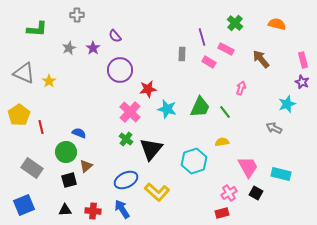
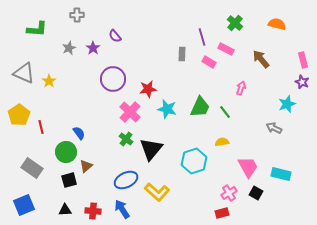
purple circle at (120, 70): moved 7 px left, 9 px down
blue semicircle at (79, 133): rotated 32 degrees clockwise
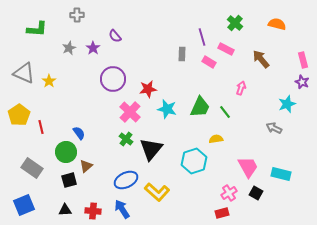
yellow semicircle at (222, 142): moved 6 px left, 3 px up
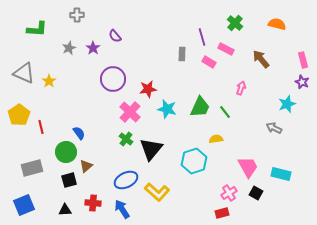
gray rectangle at (32, 168): rotated 50 degrees counterclockwise
red cross at (93, 211): moved 8 px up
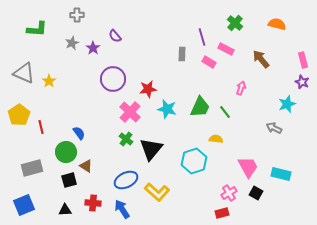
gray star at (69, 48): moved 3 px right, 5 px up
yellow semicircle at (216, 139): rotated 16 degrees clockwise
brown triangle at (86, 166): rotated 48 degrees counterclockwise
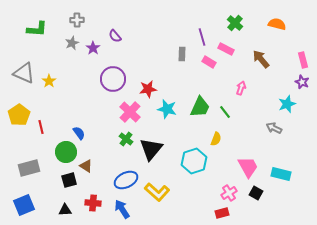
gray cross at (77, 15): moved 5 px down
yellow semicircle at (216, 139): rotated 104 degrees clockwise
gray rectangle at (32, 168): moved 3 px left
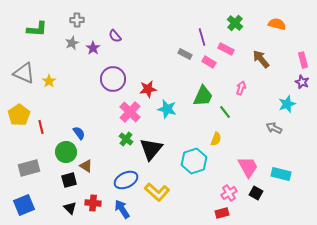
gray rectangle at (182, 54): moved 3 px right; rotated 64 degrees counterclockwise
green trapezoid at (200, 107): moved 3 px right, 11 px up
black triangle at (65, 210): moved 5 px right, 2 px up; rotated 48 degrees clockwise
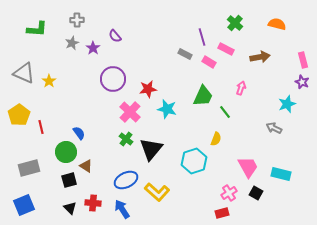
brown arrow at (261, 59): moved 1 px left, 2 px up; rotated 120 degrees clockwise
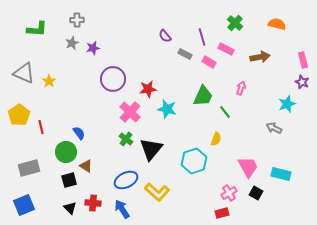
purple semicircle at (115, 36): moved 50 px right
purple star at (93, 48): rotated 24 degrees clockwise
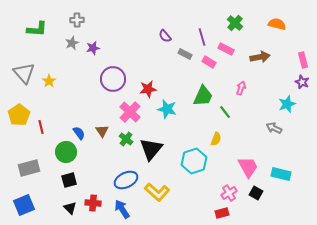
gray triangle at (24, 73): rotated 25 degrees clockwise
brown triangle at (86, 166): moved 16 px right, 35 px up; rotated 24 degrees clockwise
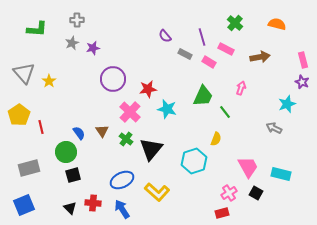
black square at (69, 180): moved 4 px right, 5 px up
blue ellipse at (126, 180): moved 4 px left
